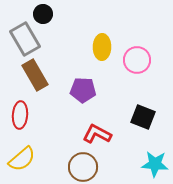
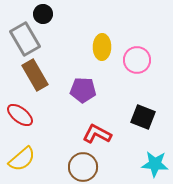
red ellipse: rotated 56 degrees counterclockwise
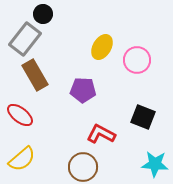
gray rectangle: rotated 68 degrees clockwise
yellow ellipse: rotated 30 degrees clockwise
red L-shape: moved 4 px right
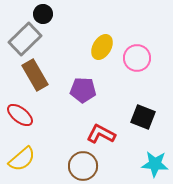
gray rectangle: rotated 8 degrees clockwise
pink circle: moved 2 px up
brown circle: moved 1 px up
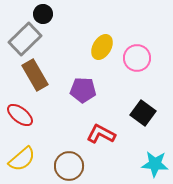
black square: moved 4 px up; rotated 15 degrees clockwise
brown circle: moved 14 px left
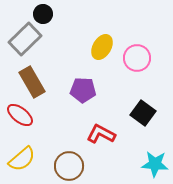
brown rectangle: moved 3 px left, 7 px down
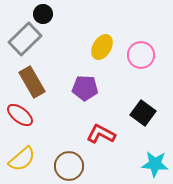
pink circle: moved 4 px right, 3 px up
purple pentagon: moved 2 px right, 2 px up
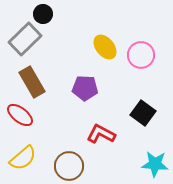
yellow ellipse: moved 3 px right; rotated 70 degrees counterclockwise
yellow semicircle: moved 1 px right, 1 px up
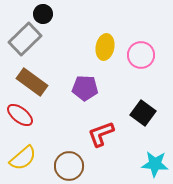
yellow ellipse: rotated 50 degrees clockwise
brown rectangle: rotated 24 degrees counterclockwise
red L-shape: rotated 48 degrees counterclockwise
